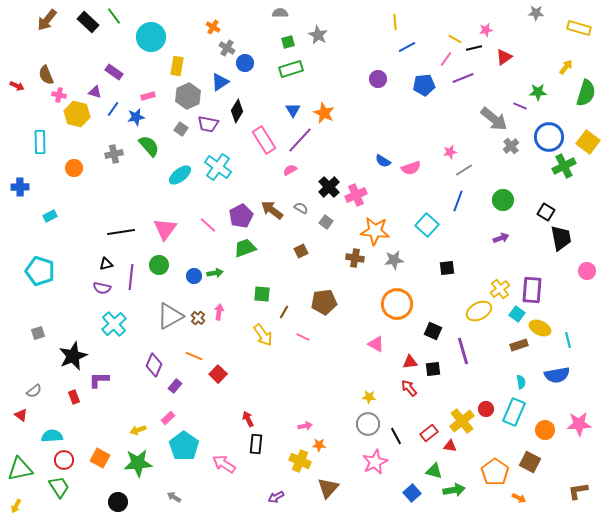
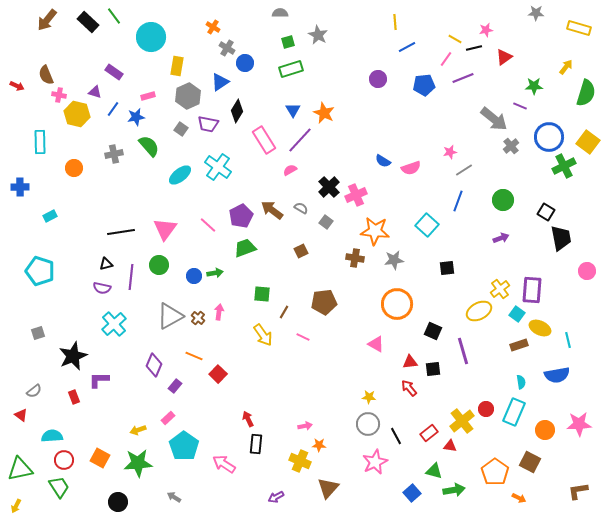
green star at (538, 92): moved 4 px left, 6 px up
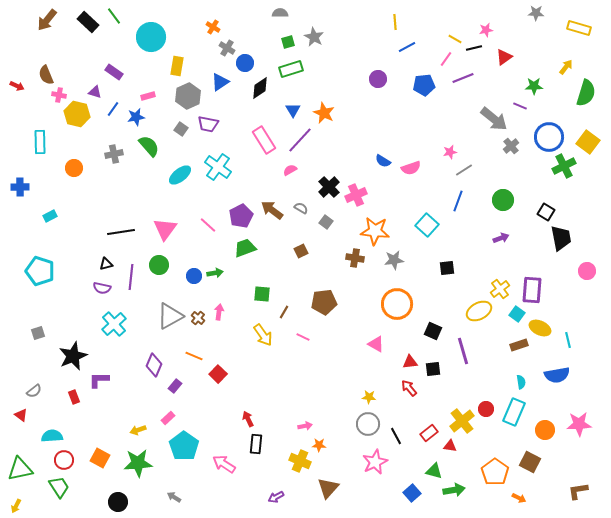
gray star at (318, 35): moved 4 px left, 2 px down
black diamond at (237, 111): moved 23 px right, 23 px up; rotated 25 degrees clockwise
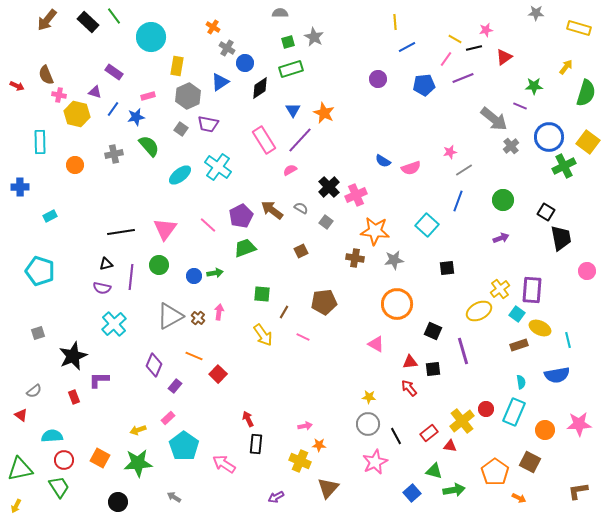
orange circle at (74, 168): moved 1 px right, 3 px up
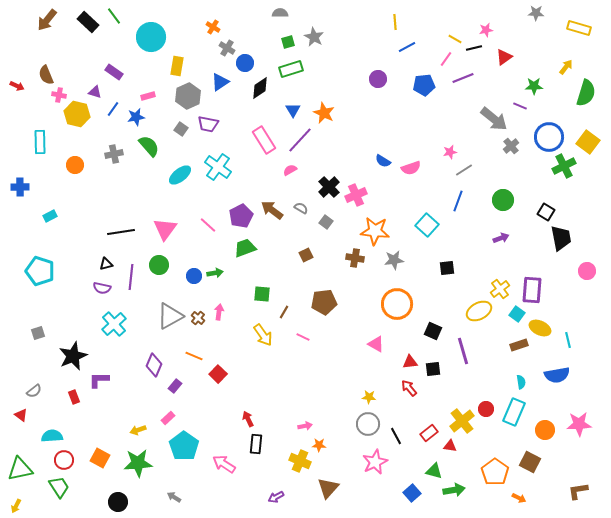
brown square at (301, 251): moved 5 px right, 4 px down
